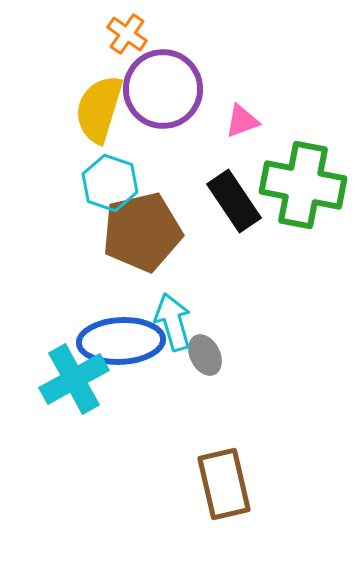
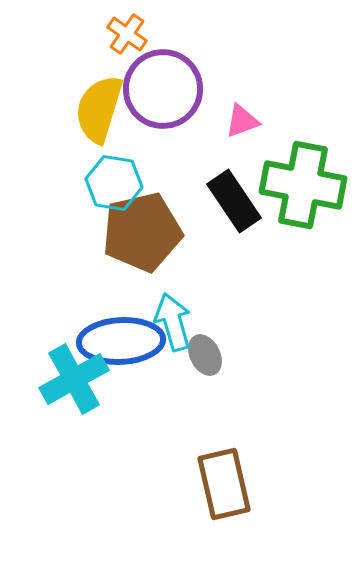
cyan hexagon: moved 4 px right; rotated 10 degrees counterclockwise
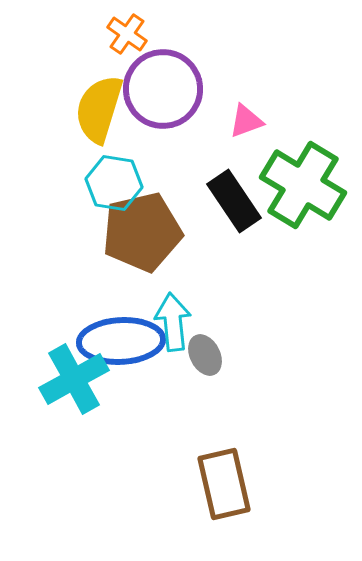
pink triangle: moved 4 px right
green cross: rotated 20 degrees clockwise
cyan arrow: rotated 10 degrees clockwise
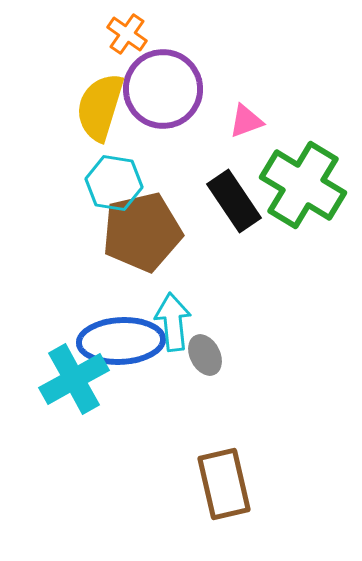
yellow semicircle: moved 1 px right, 2 px up
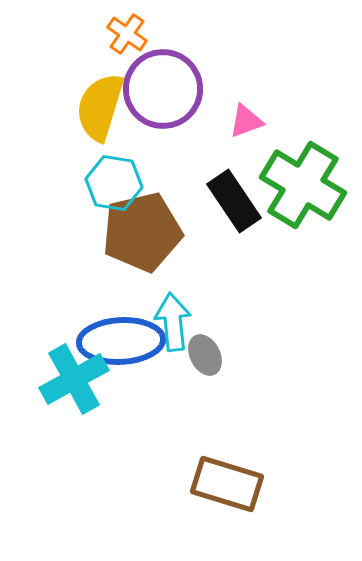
brown rectangle: moved 3 px right; rotated 60 degrees counterclockwise
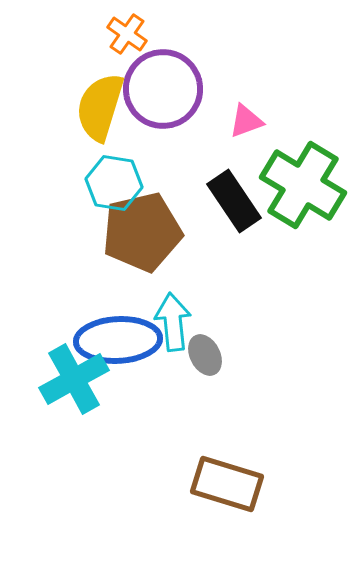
blue ellipse: moved 3 px left, 1 px up
